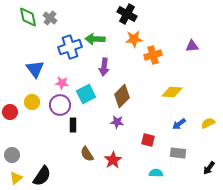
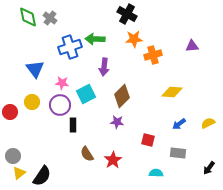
gray circle: moved 1 px right, 1 px down
yellow triangle: moved 3 px right, 5 px up
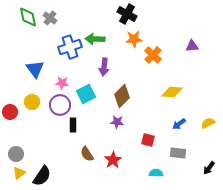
orange cross: rotated 30 degrees counterclockwise
gray circle: moved 3 px right, 2 px up
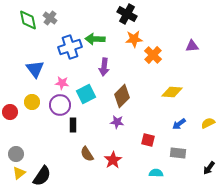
green diamond: moved 3 px down
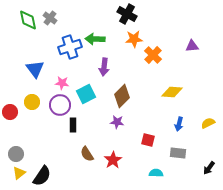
blue arrow: rotated 40 degrees counterclockwise
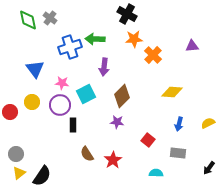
red square: rotated 24 degrees clockwise
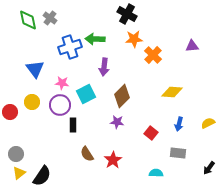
red square: moved 3 px right, 7 px up
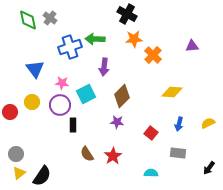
red star: moved 4 px up
cyan semicircle: moved 5 px left
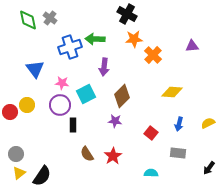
yellow circle: moved 5 px left, 3 px down
purple star: moved 2 px left, 1 px up
